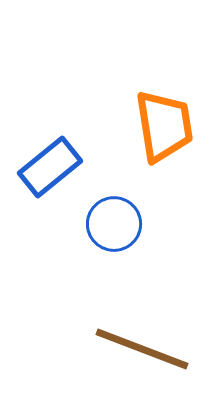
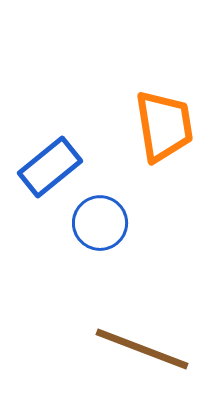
blue circle: moved 14 px left, 1 px up
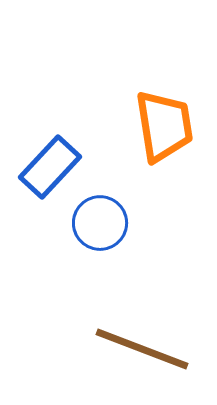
blue rectangle: rotated 8 degrees counterclockwise
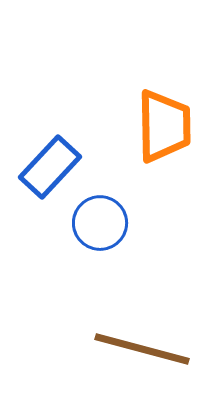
orange trapezoid: rotated 8 degrees clockwise
brown line: rotated 6 degrees counterclockwise
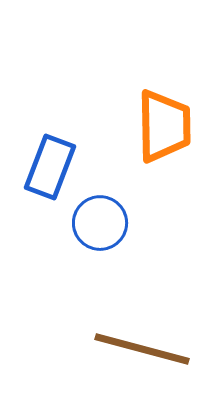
blue rectangle: rotated 22 degrees counterclockwise
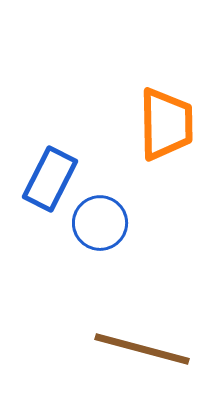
orange trapezoid: moved 2 px right, 2 px up
blue rectangle: moved 12 px down; rotated 6 degrees clockwise
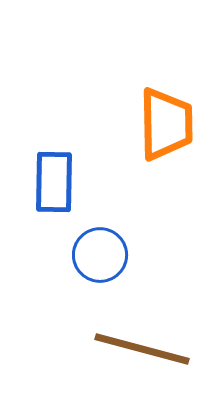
blue rectangle: moved 4 px right, 3 px down; rotated 26 degrees counterclockwise
blue circle: moved 32 px down
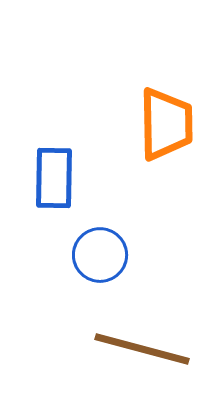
blue rectangle: moved 4 px up
